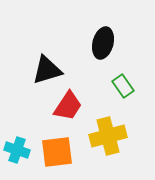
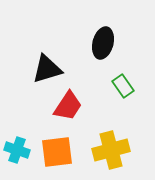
black triangle: moved 1 px up
yellow cross: moved 3 px right, 14 px down
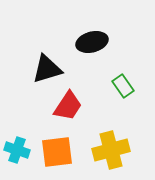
black ellipse: moved 11 px left, 1 px up; rotated 60 degrees clockwise
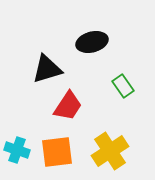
yellow cross: moved 1 px left, 1 px down; rotated 18 degrees counterclockwise
